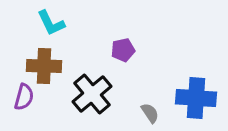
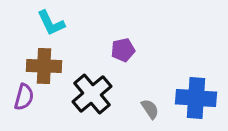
gray semicircle: moved 4 px up
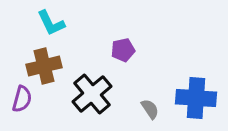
brown cross: rotated 16 degrees counterclockwise
purple semicircle: moved 2 px left, 2 px down
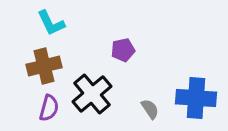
purple semicircle: moved 27 px right, 9 px down
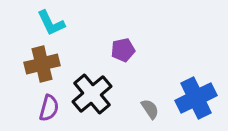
brown cross: moved 2 px left, 2 px up
blue cross: rotated 30 degrees counterclockwise
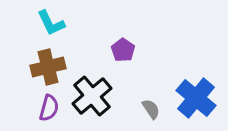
purple pentagon: rotated 25 degrees counterclockwise
brown cross: moved 6 px right, 3 px down
black cross: moved 2 px down
blue cross: rotated 24 degrees counterclockwise
gray semicircle: moved 1 px right
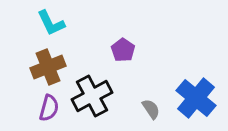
brown cross: rotated 8 degrees counterclockwise
black cross: rotated 12 degrees clockwise
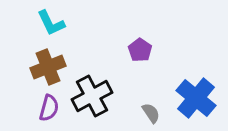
purple pentagon: moved 17 px right
gray semicircle: moved 4 px down
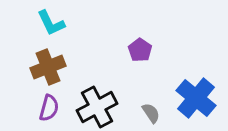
black cross: moved 5 px right, 11 px down
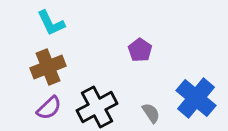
purple semicircle: rotated 32 degrees clockwise
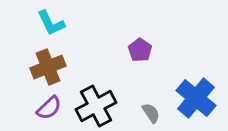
black cross: moved 1 px left, 1 px up
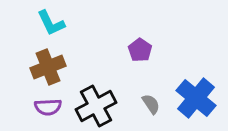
purple semicircle: moved 1 px left, 1 px up; rotated 40 degrees clockwise
gray semicircle: moved 9 px up
